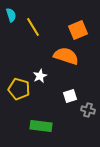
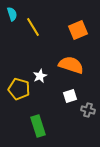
cyan semicircle: moved 1 px right, 1 px up
orange semicircle: moved 5 px right, 9 px down
green rectangle: moved 3 px left; rotated 65 degrees clockwise
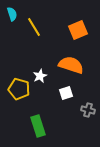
yellow line: moved 1 px right
white square: moved 4 px left, 3 px up
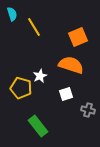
orange square: moved 7 px down
yellow pentagon: moved 2 px right, 1 px up
white square: moved 1 px down
green rectangle: rotated 20 degrees counterclockwise
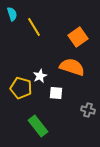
orange square: rotated 12 degrees counterclockwise
orange semicircle: moved 1 px right, 2 px down
white square: moved 10 px left, 1 px up; rotated 24 degrees clockwise
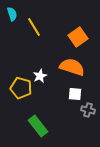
white square: moved 19 px right, 1 px down
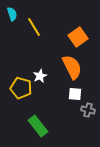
orange semicircle: rotated 45 degrees clockwise
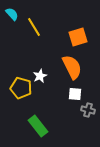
cyan semicircle: rotated 24 degrees counterclockwise
orange square: rotated 18 degrees clockwise
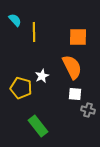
cyan semicircle: moved 3 px right, 6 px down
yellow line: moved 5 px down; rotated 30 degrees clockwise
orange square: rotated 18 degrees clockwise
white star: moved 2 px right
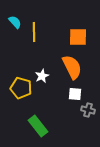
cyan semicircle: moved 2 px down
